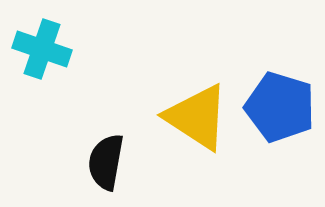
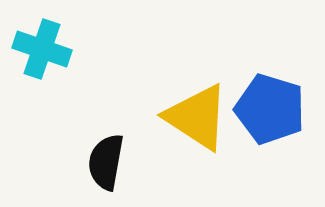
blue pentagon: moved 10 px left, 2 px down
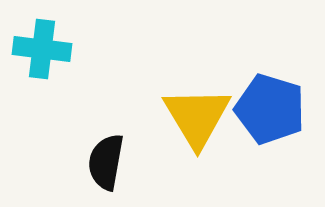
cyan cross: rotated 12 degrees counterclockwise
yellow triangle: rotated 26 degrees clockwise
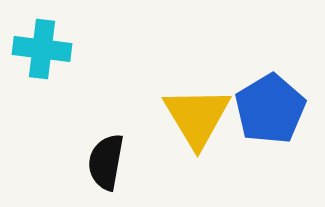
blue pentagon: rotated 24 degrees clockwise
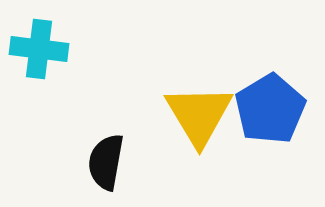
cyan cross: moved 3 px left
yellow triangle: moved 2 px right, 2 px up
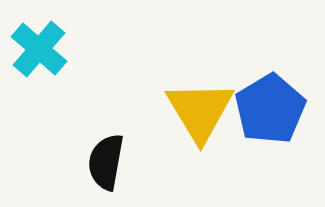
cyan cross: rotated 34 degrees clockwise
yellow triangle: moved 1 px right, 4 px up
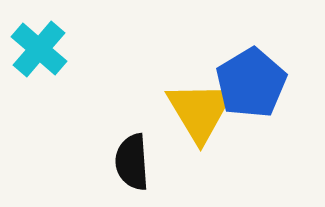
blue pentagon: moved 19 px left, 26 px up
black semicircle: moved 26 px right; rotated 14 degrees counterclockwise
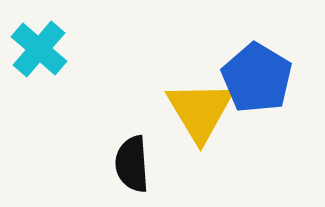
blue pentagon: moved 6 px right, 5 px up; rotated 10 degrees counterclockwise
black semicircle: moved 2 px down
